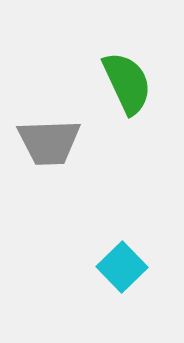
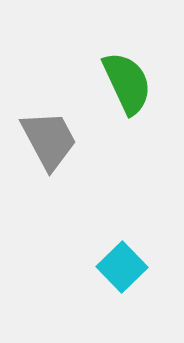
gray trapezoid: moved 2 px up; rotated 116 degrees counterclockwise
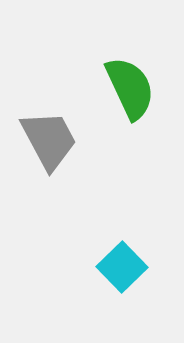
green semicircle: moved 3 px right, 5 px down
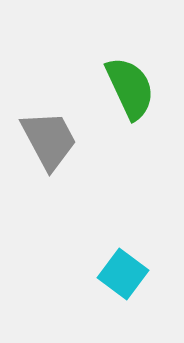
cyan square: moved 1 px right, 7 px down; rotated 9 degrees counterclockwise
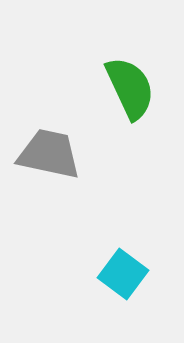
gray trapezoid: moved 14 px down; rotated 50 degrees counterclockwise
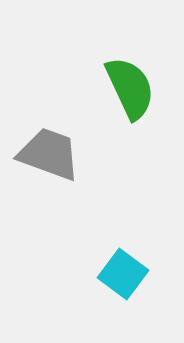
gray trapezoid: rotated 8 degrees clockwise
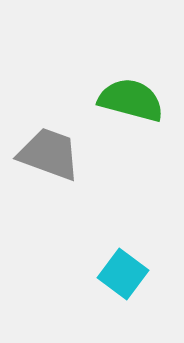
green semicircle: moved 1 px right, 12 px down; rotated 50 degrees counterclockwise
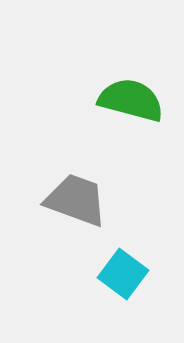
gray trapezoid: moved 27 px right, 46 px down
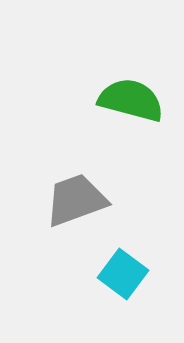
gray trapezoid: rotated 40 degrees counterclockwise
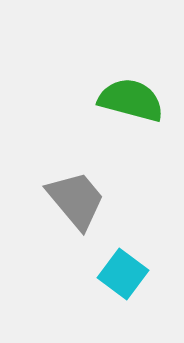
gray trapezoid: rotated 70 degrees clockwise
